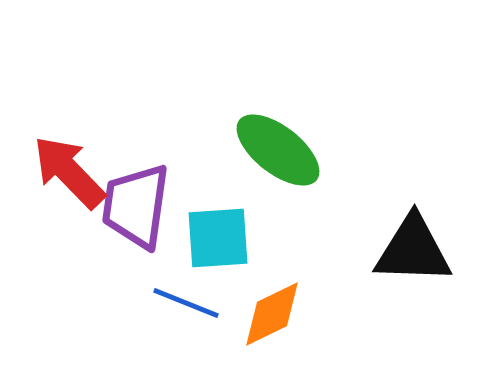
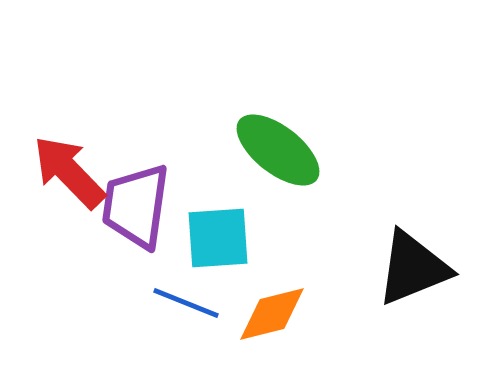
black triangle: moved 18 px down; rotated 24 degrees counterclockwise
orange diamond: rotated 12 degrees clockwise
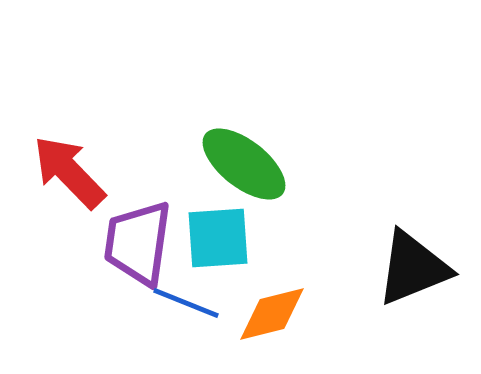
green ellipse: moved 34 px left, 14 px down
purple trapezoid: moved 2 px right, 37 px down
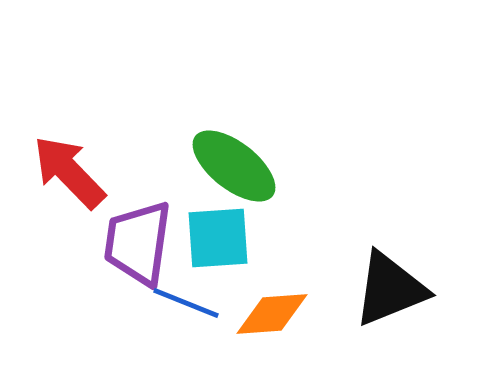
green ellipse: moved 10 px left, 2 px down
black triangle: moved 23 px left, 21 px down
orange diamond: rotated 10 degrees clockwise
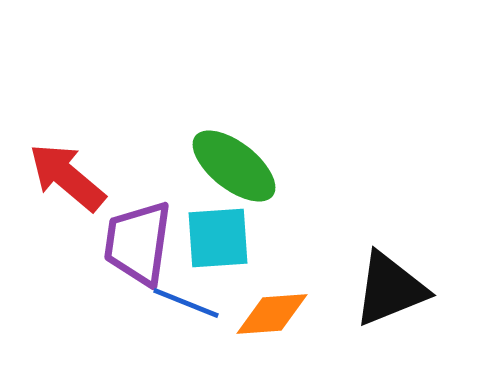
red arrow: moved 2 px left, 5 px down; rotated 6 degrees counterclockwise
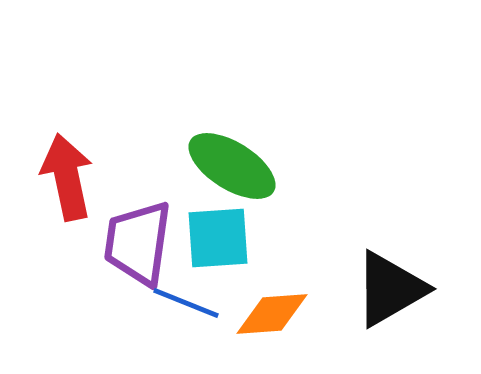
green ellipse: moved 2 px left; rotated 6 degrees counterclockwise
red arrow: rotated 38 degrees clockwise
black triangle: rotated 8 degrees counterclockwise
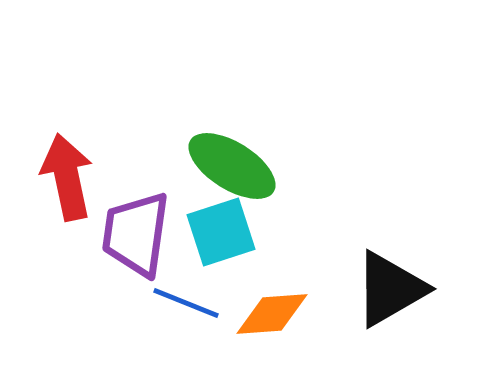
cyan square: moved 3 px right, 6 px up; rotated 14 degrees counterclockwise
purple trapezoid: moved 2 px left, 9 px up
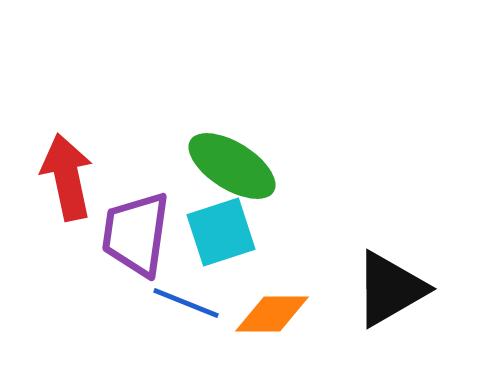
orange diamond: rotated 4 degrees clockwise
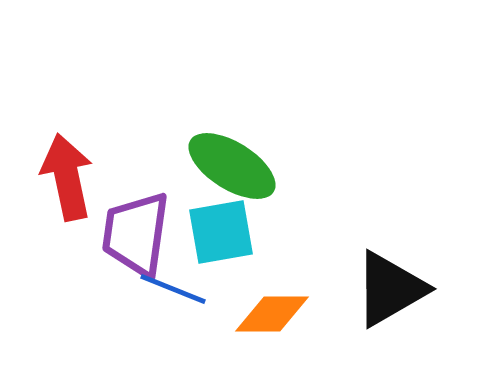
cyan square: rotated 8 degrees clockwise
blue line: moved 13 px left, 14 px up
